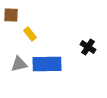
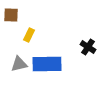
yellow rectangle: moved 1 px left, 1 px down; rotated 64 degrees clockwise
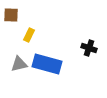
black cross: moved 1 px right, 1 px down; rotated 14 degrees counterclockwise
blue rectangle: rotated 16 degrees clockwise
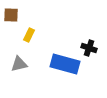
blue rectangle: moved 18 px right
